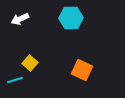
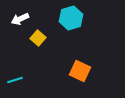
cyan hexagon: rotated 15 degrees counterclockwise
yellow square: moved 8 px right, 25 px up
orange square: moved 2 px left, 1 px down
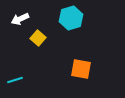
orange square: moved 1 px right, 2 px up; rotated 15 degrees counterclockwise
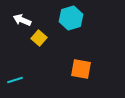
white arrow: moved 2 px right, 1 px down; rotated 48 degrees clockwise
yellow square: moved 1 px right
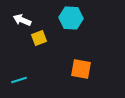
cyan hexagon: rotated 20 degrees clockwise
yellow square: rotated 28 degrees clockwise
cyan line: moved 4 px right
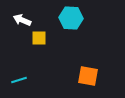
yellow square: rotated 21 degrees clockwise
orange square: moved 7 px right, 7 px down
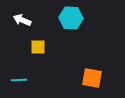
yellow square: moved 1 px left, 9 px down
orange square: moved 4 px right, 2 px down
cyan line: rotated 14 degrees clockwise
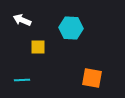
cyan hexagon: moved 10 px down
cyan line: moved 3 px right
